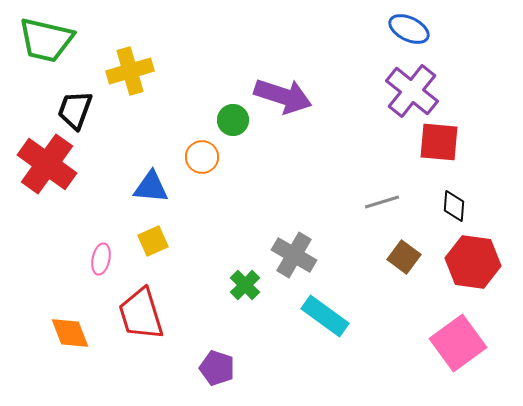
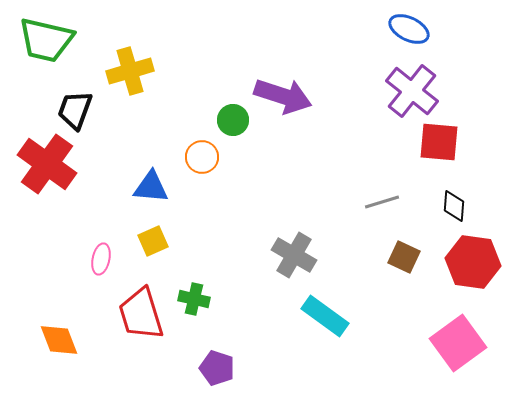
brown square: rotated 12 degrees counterclockwise
green cross: moved 51 px left, 14 px down; rotated 32 degrees counterclockwise
orange diamond: moved 11 px left, 7 px down
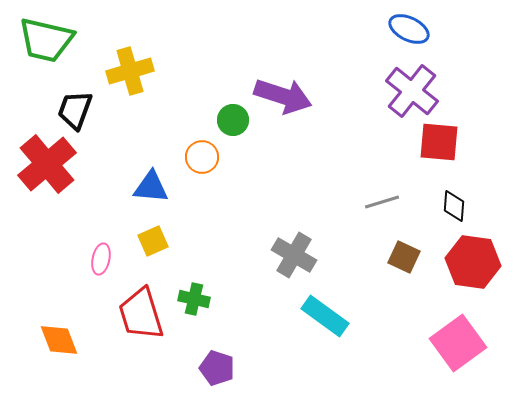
red cross: rotated 14 degrees clockwise
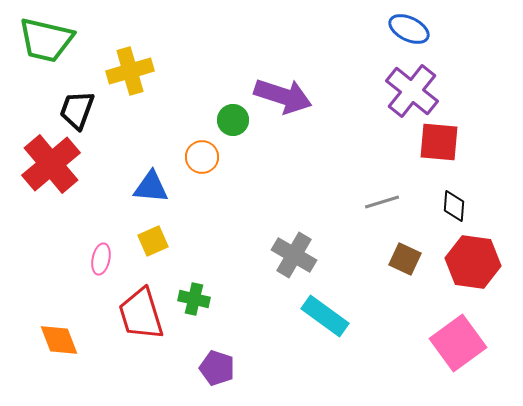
black trapezoid: moved 2 px right
red cross: moved 4 px right
brown square: moved 1 px right, 2 px down
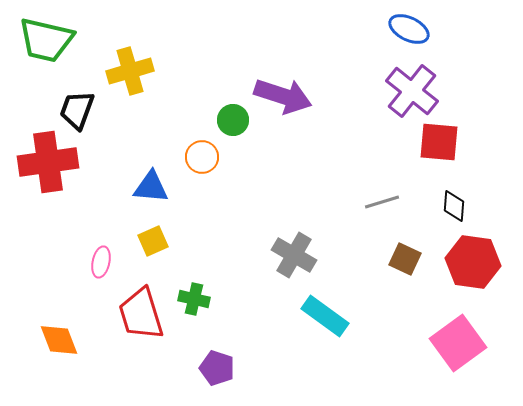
red cross: moved 3 px left, 2 px up; rotated 32 degrees clockwise
pink ellipse: moved 3 px down
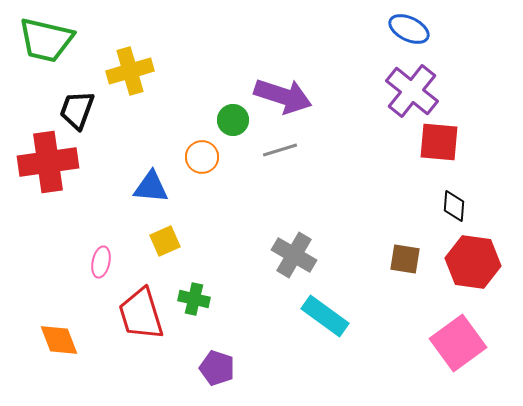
gray line: moved 102 px left, 52 px up
yellow square: moved 12 px right
brown square: rotated 16 degrees counterclockwise
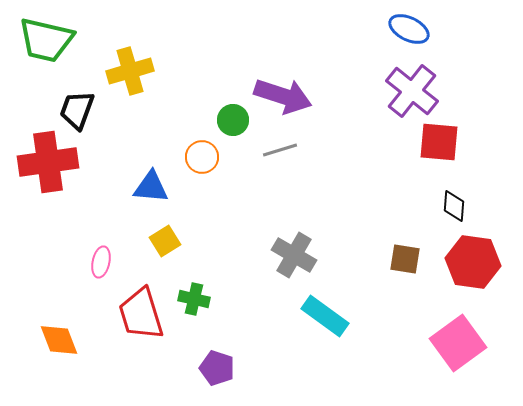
yellow square: rotated 8 degrees counterclockwise
